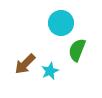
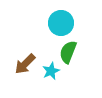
green semicircle: moved 9 px left, 2 px down
cyan star: moved 1 px right
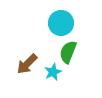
brown arrow: moved 2 px right
cyan star: moved 2 px right, 1 px down
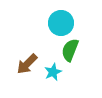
green semicircle: moved 2 px right, 2 px up
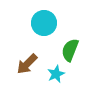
cyan circle: moved 17 px left
cyan star: moved 3 px right, 2 px down
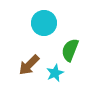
brown arrow: moved 2 px right, 1 px down
cyan star: moved 1 px left, 1 px up
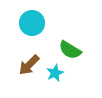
cyan circle: moved 12 px left
green semicircle: rotated 80 degrees counterclockwise
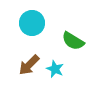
green semicircle: moved 3 px right, 9 px up
cyan star: moved 4 px up; rotated 24 degrees counterclockwise
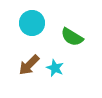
green semicircle: moved 1 px left, 4 px up
cyan star: moved 1 px up
